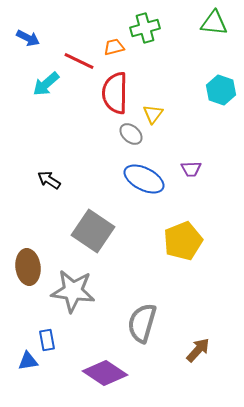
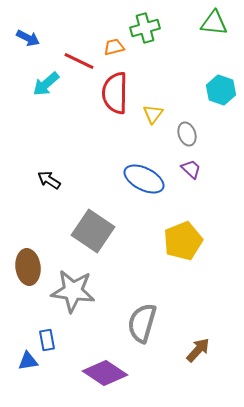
gray ellipse: moved 56 px right; rotated 30 degrees clockwise
purple trapezoid: rotated 135 degrees counterclockwise
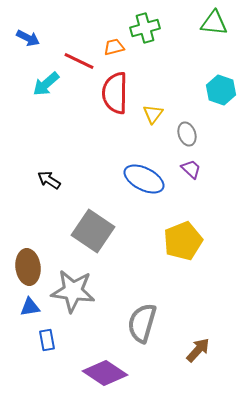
blue triangle: moved 2 px right, 54 px up
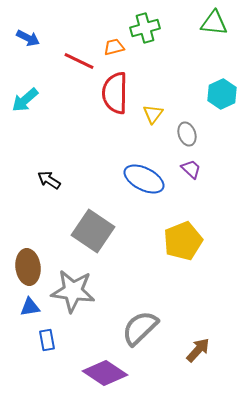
cyan arrow: moved 21 px left, 16 px down
cyan hexagon: moved 1 px right, 4 px down; rotated 16 degrees clockwise
gray semicircle: moved 2 px left, 5 px down; rotated 30 degrees clockwise
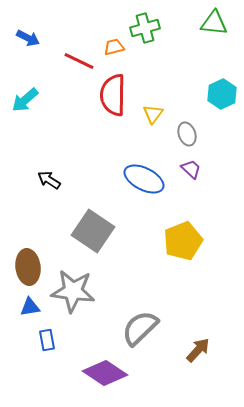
red semicircle: moved 2 px left, 2 px down
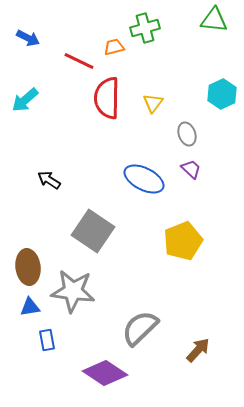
green triangle: moved 3 px up
red semicircle: moved 6 px left, 3 px down
yellow triangle: moved 11 px up
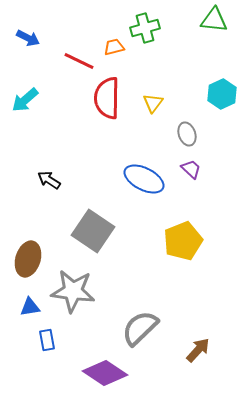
brown ellipse: moved 8 px up; rotated 24 degrees clockwise
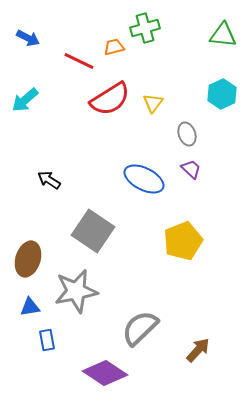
green triangle: moved 9 px right, 15 px down
red semicircle: moved 3 px right, 1 px down; rotated 123 degrees counterclockwise
gray star: moved 3 px right; rotated 18 degrees counterclockwise
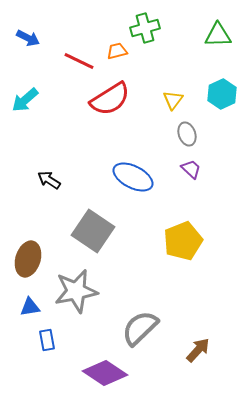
green triangle: moved 5 px left; rotated 8 degrees counterclockwise
orange trapezoid: moved 3 px right, 4 px down
yellow triangle: moved 20 px right, 3 px up
blue ellipse: moved 11 px left, 2 px up
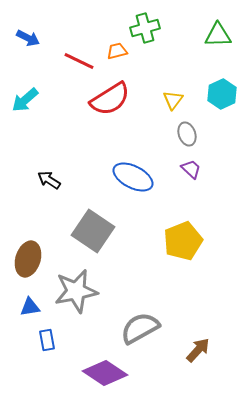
gray semicircle: rotated 15 degrees clockwise
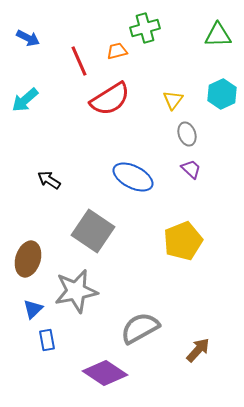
red line: rotated 40 degrees clockwise
blue triangle: moved 3 px right, 2 px down; rotated 35 degrees counterclockwise
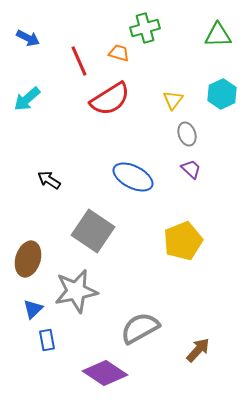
orange trapezoid: moved 2 px right, 2 px down; rotated 30 degrees clockwise
cyan arrow: moved 2 px right, 1 px up
